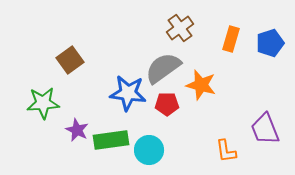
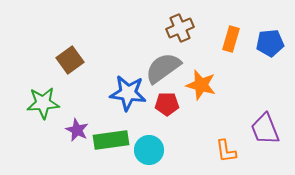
brown cross: rotated 12 degrees clockwise
blue pentagon: rotated 12 degrees clockwise
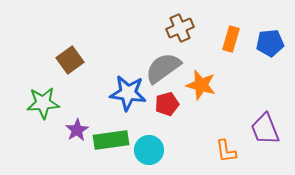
red pentagon: rotated 15 degrees counterclockwise
purple star: rotated 15 degrees clockwise
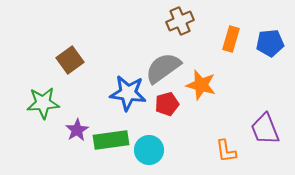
brown cross: moved 7 px up
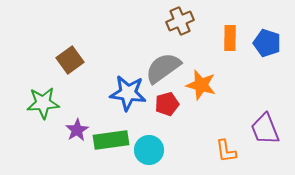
orange rectangle: moved 1 px left, 1 px up; rotated 15 degrees counterclockwise
blue pentagon: moved 3 px left; rotated 24 degrees clockwise
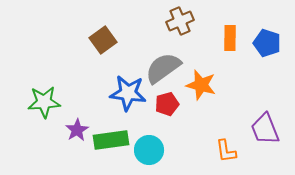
brown square: moved 33 px right, 20 px up
green star: moved 1 px right, 1 px up
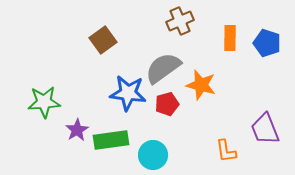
cyan circle: moved 4 px right, 5 px down
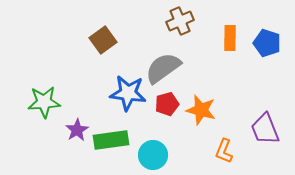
orange star: moved 25 px down
orange L-shape: moved 2 px left; rotated 30 degrees clockwise
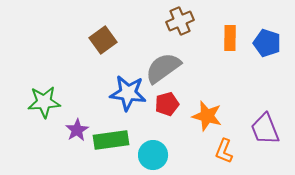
orange star: moved 6 px right, 6 px down
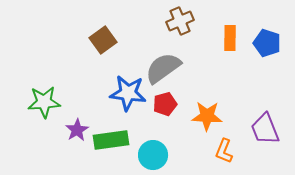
red pentagon: moved 2 px left
orange star: rotated 12 degrees counterclockwise
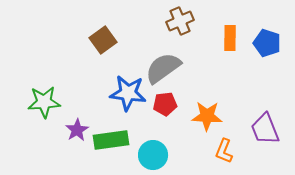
red pentagon: rotated 10 degrees clockwise
